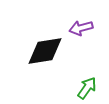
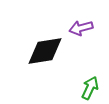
green arrow: moved 3 px right; rotated 10 degrees counterclockwise
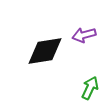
purple arrow: moved 3 px right, 7 px down
